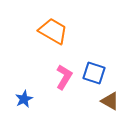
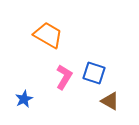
orange trapezoid: moved 5 px left, 4 px down
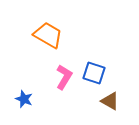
blue star: rotated 24 degrees counterclockwise
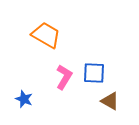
orange trapezoid: moved 2 px left
blue square: rotated 15 degrees counterclockwise
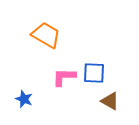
pink L-shape: rotated 120 degrees counterclockwise
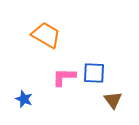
brown triangle: moved 3 px right, 1 px up; rotated 24 degrees clockwise
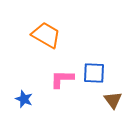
pink L-shape: moved 2 px left, 2 px down
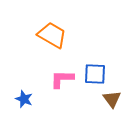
orange trapezoid: moved 6 px right
blue square: moved 1 px right, 1 px down
brown triangle: moved 1 px left, 1 px up
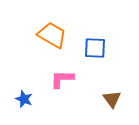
blue square: moved 26 px up
